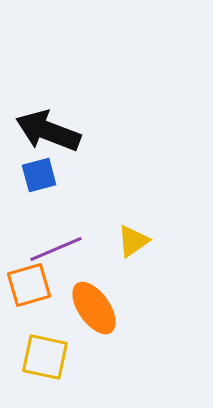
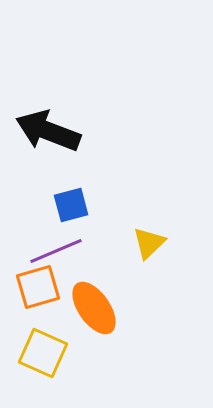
blue square: moved 32 px right, 30 px down
yellow triangle: moved 16 px right, 2 px down; rotated 9 degrees counterclockwise
purple line: moved 2 px down
orange square: moved 9 px right, 2 px down
yellow square: moved 2 px left, 4 px up; rotated 12 degrees clockwise
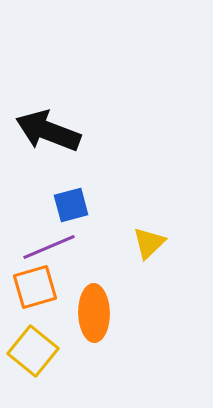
purple line: moved 7 px left, 4 px up
orange square: moved 3 px left
orange ellipse: moved 5 px down; rotated 34 degrees clockwise
yellow square: moved 10 px left, 2 px up; rotated 15 degrees clockwise
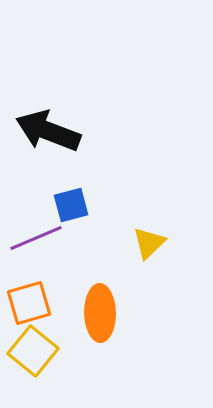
purple line: moved 13 px left, 9 px up
orange square: moved 6 px left, 16 px down
orange ellipse: moved 6 px right
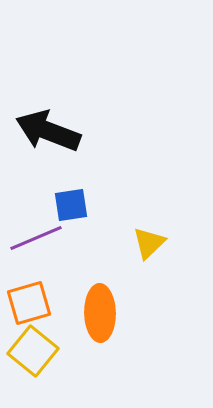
blue square: rotated 6 degrees clockwise
